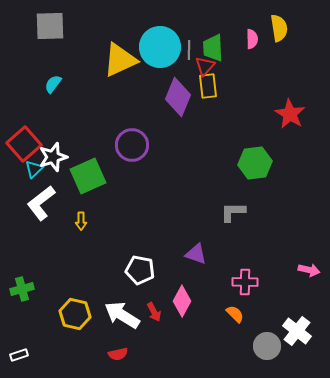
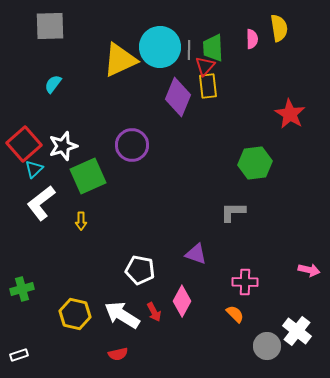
white star: moved 10 px right, 11 px up
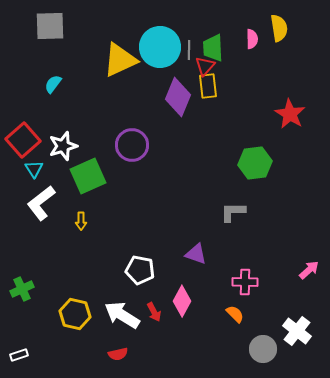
red square: moved 1 px left, 4 px up
cyan triangle: rotated 18 degrees counterclockwise
pink arrow: rotated 55 degrees counterclockwise
green cross: rotated 10 degrees counterclockwise
gray circle: moved 4 px left, 3 px down
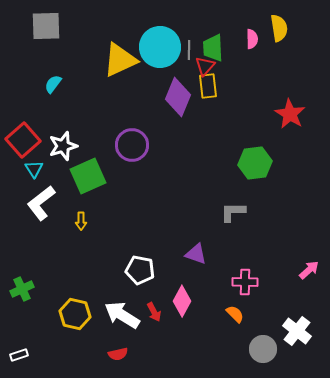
gray square: moved 4 px left
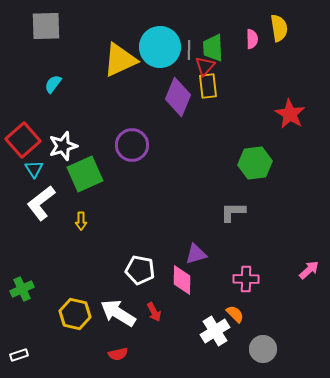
green square: moved 3 px left, 2 px up
purple triangle: rotated 35 degrees counterclockwise
pink cross: moved 1 px right, 3 px up
pink diamond: moved 21 px up; rotated 28 degrees counterclockwise
white arrow: moved 4 px left, 2 px up
white cross: moved 82 px left; rotated 20 degrees clockwise
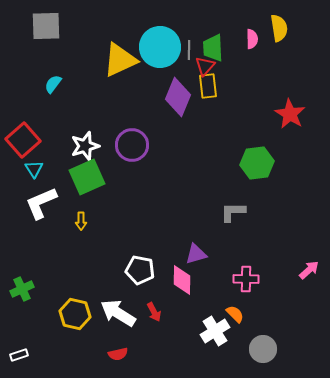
white star: moved 22 px right
green hexagon: moved 2 px right
green square: moved 2 px right, 3 px down
white L-shape: rotated 15 degrees clockwise
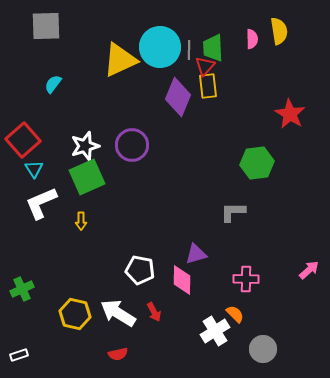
yellow semicircle: moved 3 px down
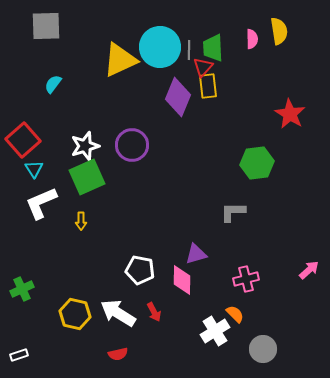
red triangle: moved 2 px left, 1 px down
pink cross: rotated 15 degrees counterclockwise
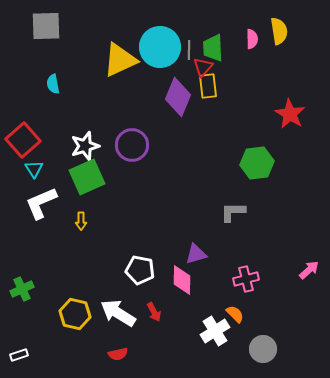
cyan semicircle: rotated 48 degrees counterclockwise
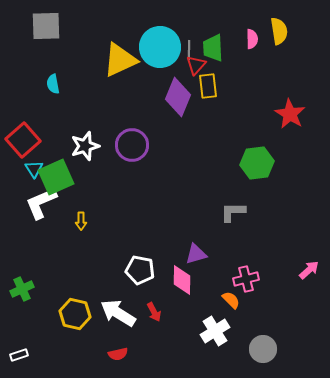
red triangle: moved 7 px left, 2 px up
green square: moved 31 px left
orange semicircle: moved 4 px left, 14 px up
